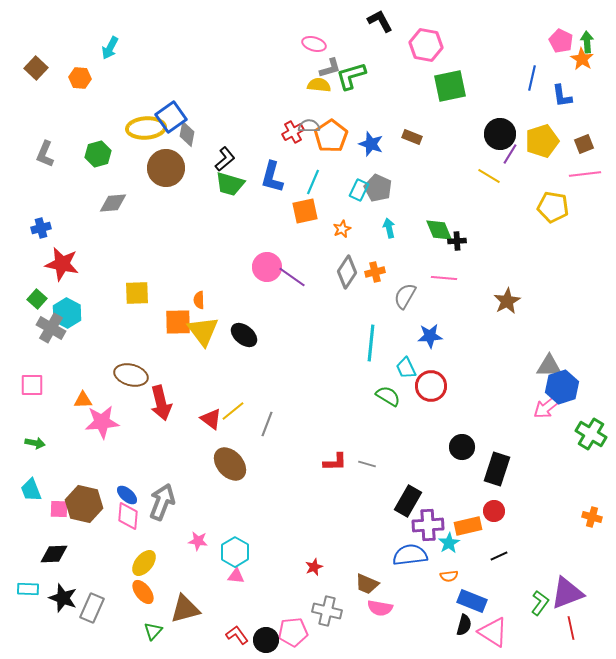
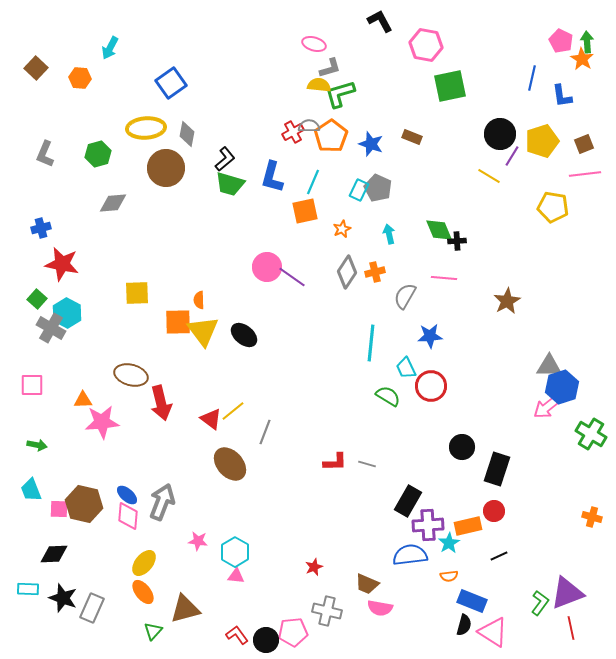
green L-shape at (351, 76): moved 11 px left, 18 px down
blue square at (171, 117): moved 34 px up
purple line at (510, 154): moved 2 px right, 2 px down
cyan arrow at (389, 228): moved 6 px down
gray line at (267, 424): moved 2 px left, 8 px down
green arrow at (35, 443): moved 2 px right, 2 px down
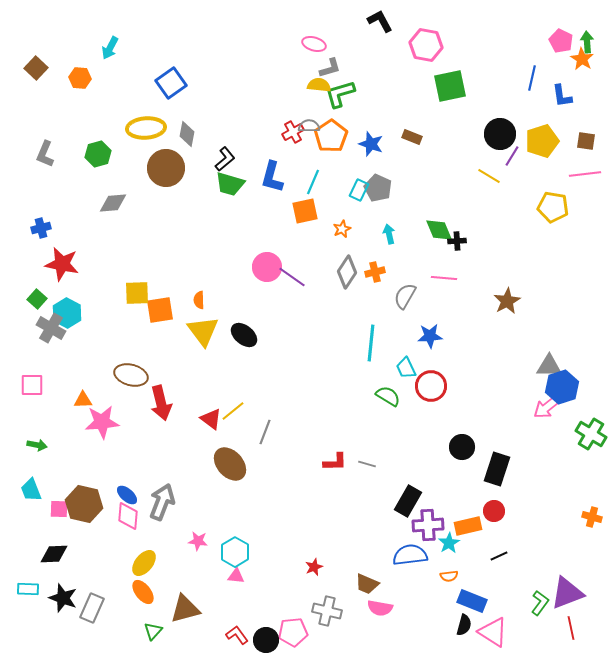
brown square at (584, 144): moved 2 px right, 3 px up; rotated 30 degrees clockwise
orange square at (178, 322): moved 18 px left, 12 px up; rotated 8 degrees counterclockwise
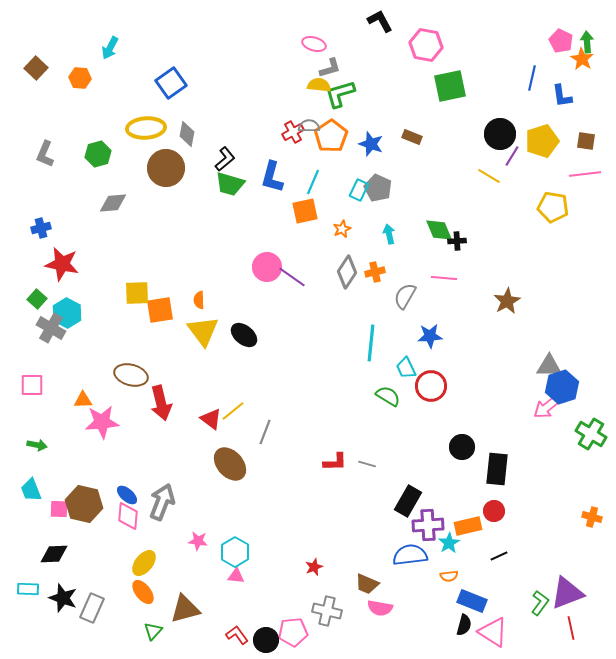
black rectangle at (497, 469): rotated 12 degrees counterclockwise
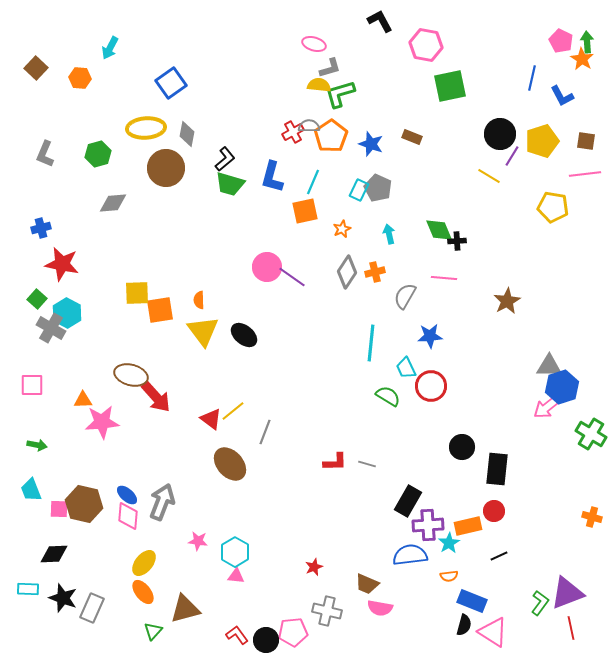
blue L-shape at (562, 96): rotated 20 degrees counterclockwise
red arrow at (161, 403): moved 5 px left, 6 px up; rotated 28 degrees counterclockwise
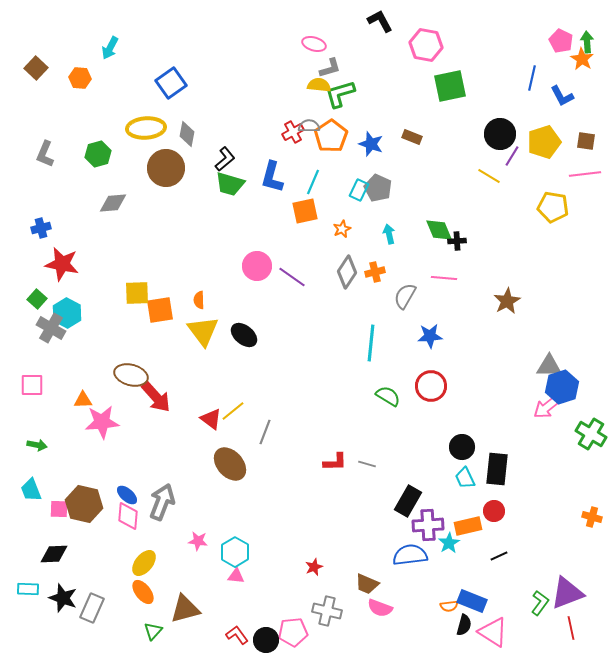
yellow pentagon at (542, 141): moved 2 px right, 1 px down
pink circle at (267, 267): moved 10 px left, 1 px up
cyan trapezoid at (406, 368): moved 59 px right, 110 px down
orange semicircle at (449, 576): moved 30 px down
pink semicircle at (380, 608): rotated 10 degrees clockwise
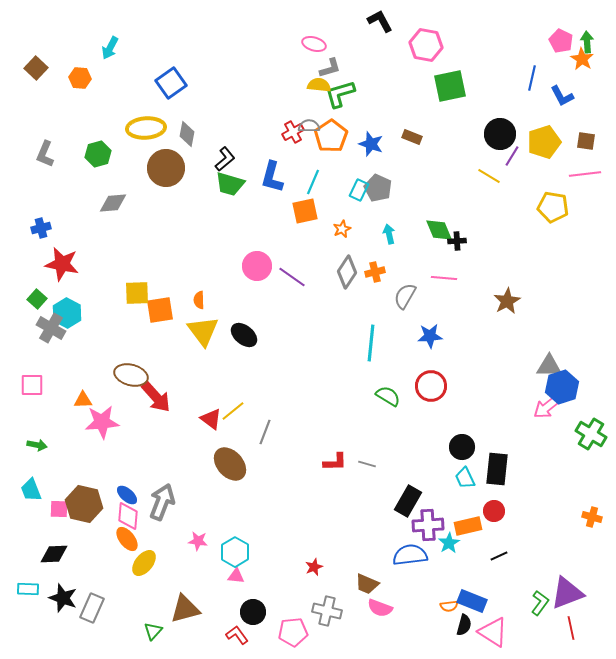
orange ellipse at (143, 592): moved 16 px left, 53 px up
black circle at (266, 640): moved 13 px left, 28 px up
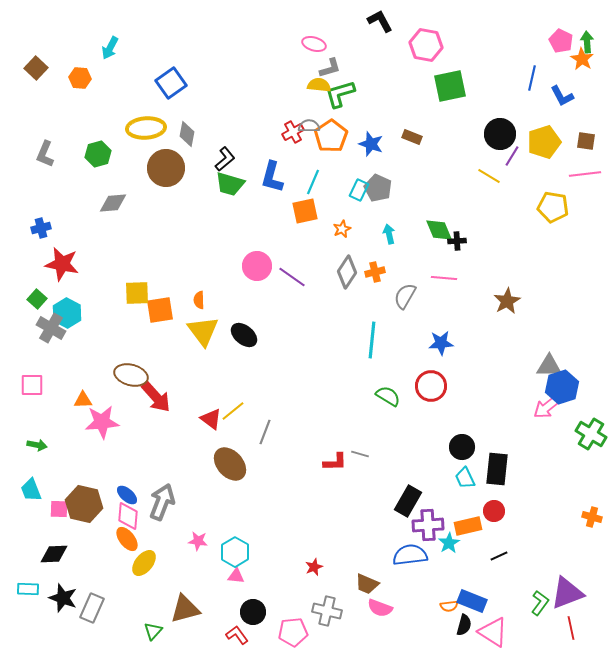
blue star at (430, 336): moved 11 px right, 7 px down
cyan line at (371, 343): moved 1 px right, 3 px up
gray line at (367, 464): moved 7 px left, 10 px up
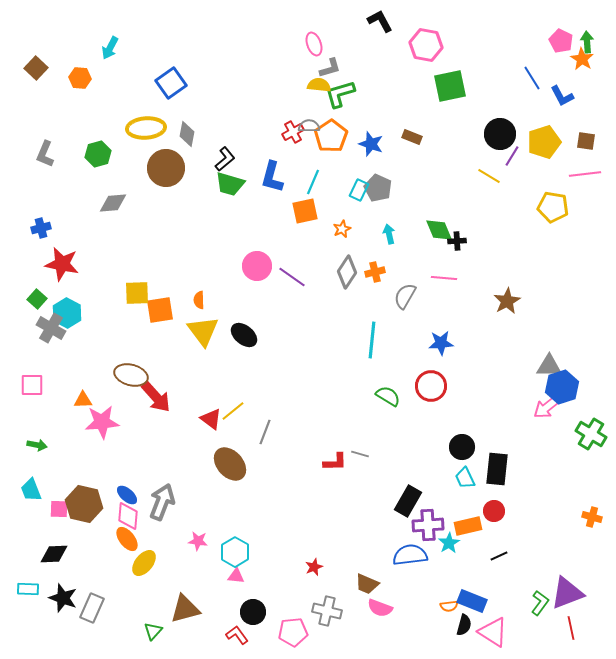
pink ellipse at (314, 44): rotated 55 degrees clockwise
blue line at (532, 78): rotated 45 degrees counterclockwise
